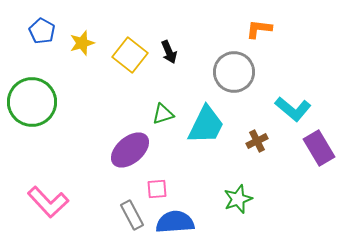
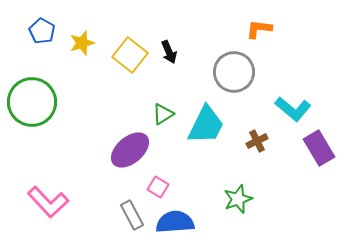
green triangle: rotated 15 degrees counterclockwise
pink square: moved 1 px right, 2 px up; rotated 35 degrees clockwise
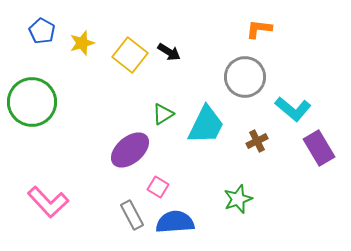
black arrow: rotated 35 degrees counterclockwise
gray circle: moved 11 px right, 5 px down
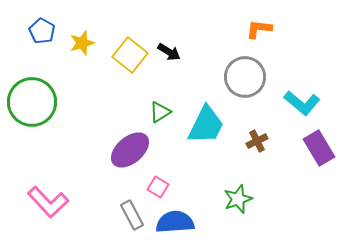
cyan L-shape: moved 9 px right, 6 px up
green triangle: moved 3 px left, 2 px up
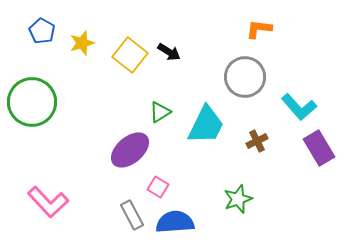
cyan L-shape: moved 3 px left, 4 px down; rotated 9 degrees clockwise
